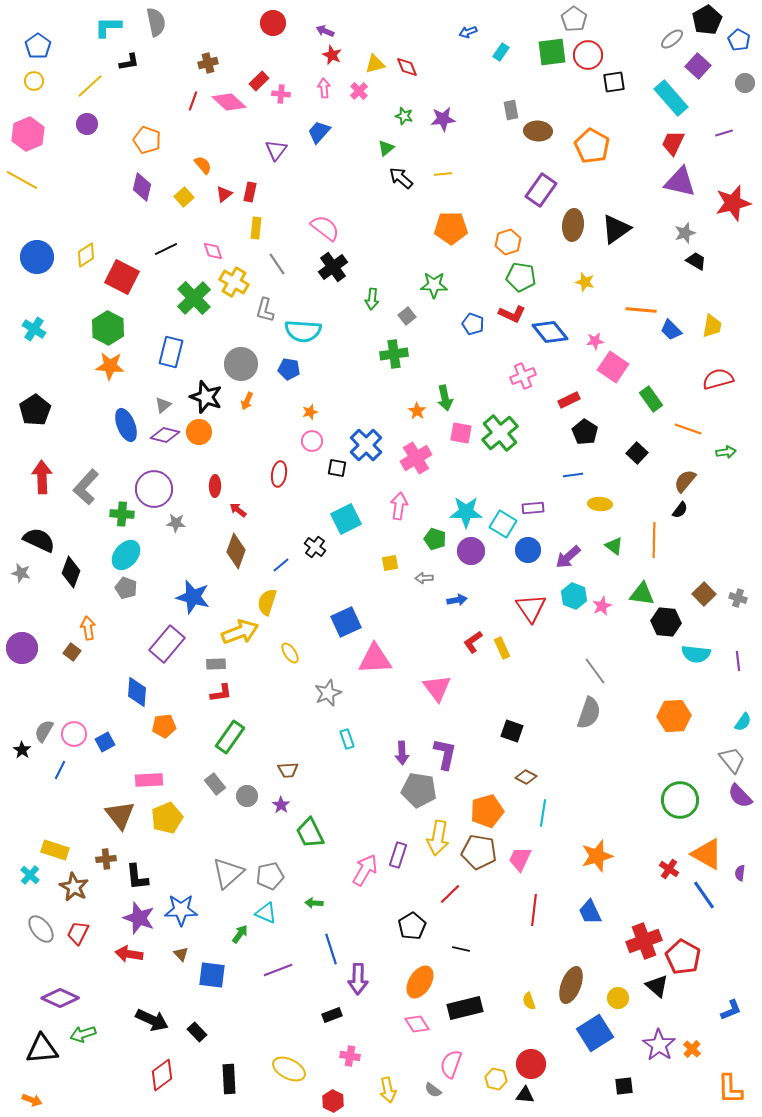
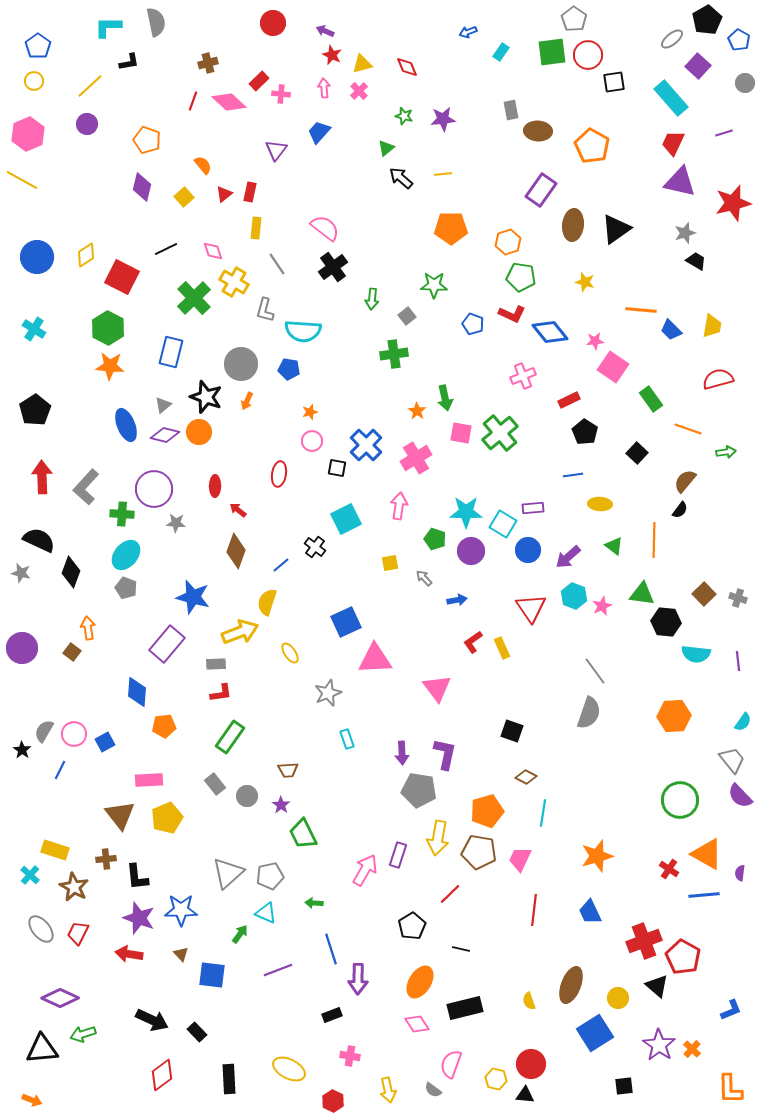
yellow triangle at (375, 64): moved 13 px left
gray arrow at (424, 578): rotated 48 degrees clockwise
green trapezoid at (310, 833): moved 7 px left, 1 px down
blue line at (704, 895): rotated 60 degrees counterclockwise
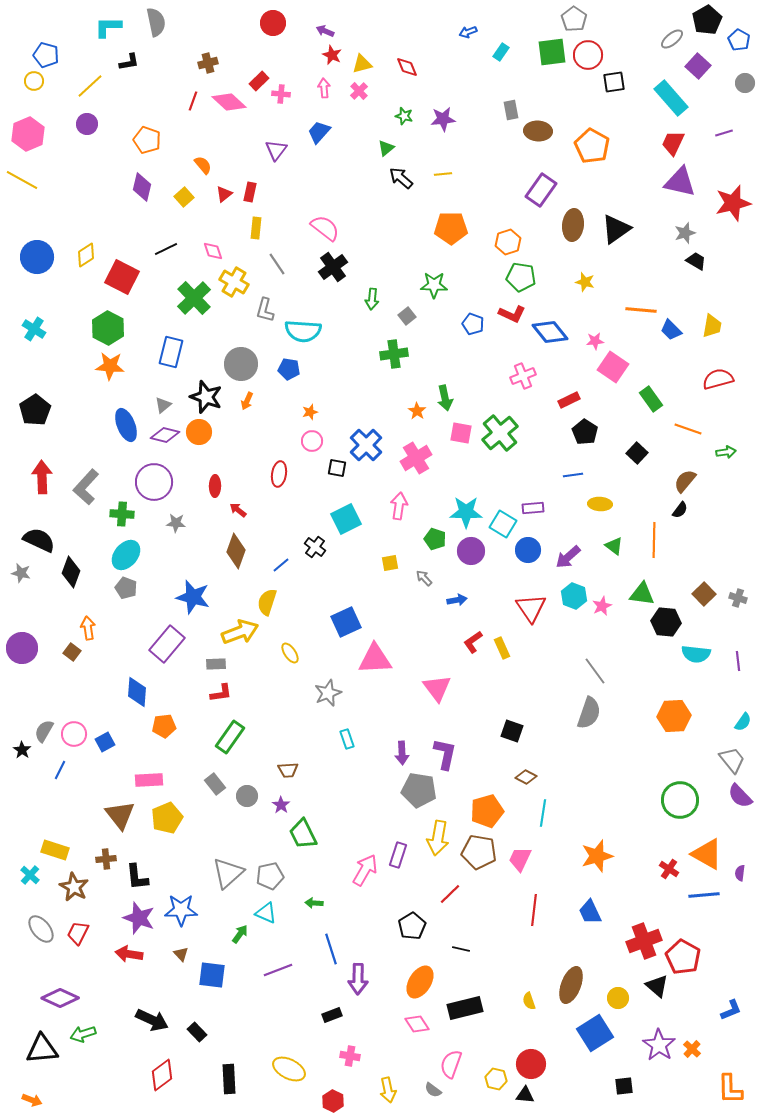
blue pentagon at (38, 46): moved 8 px right, 9 px down; rotated 20 degrees counterclockwise
purple circle at (154, 489): moved 7 px up
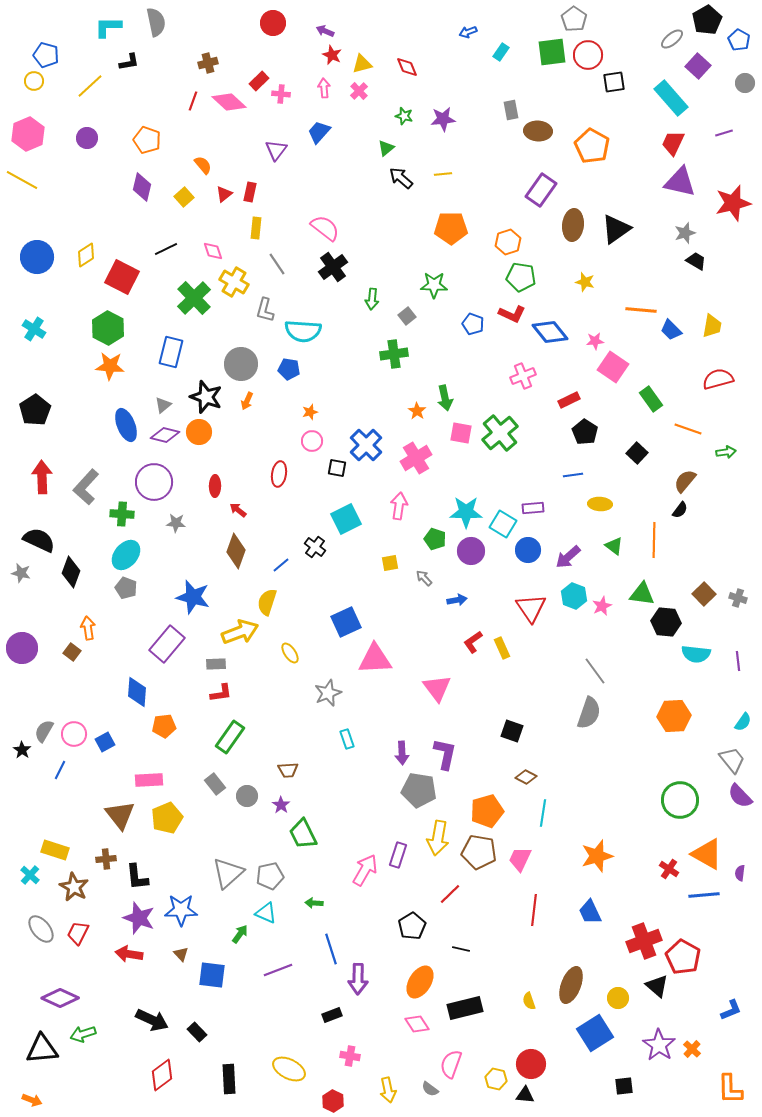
purple circle at (87, 124): moved 14 px down
gray semicircle at (433, 1090): moved 3 px left, 1 px up
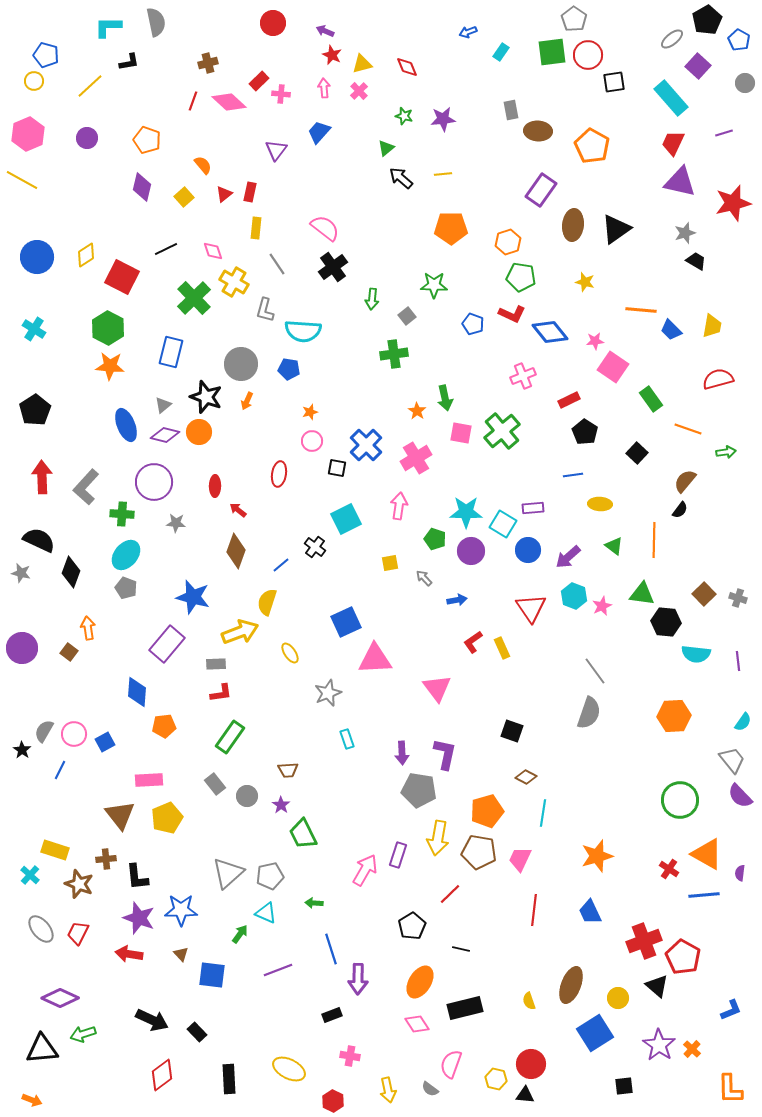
green cross at (500, 433): moved 2 px right, 2 px up
brown square at (72, 652): moved 3 px left
brown star at (74, 887): moved 5 px right, 3 px up; rotated 8 degrees counterclockwise
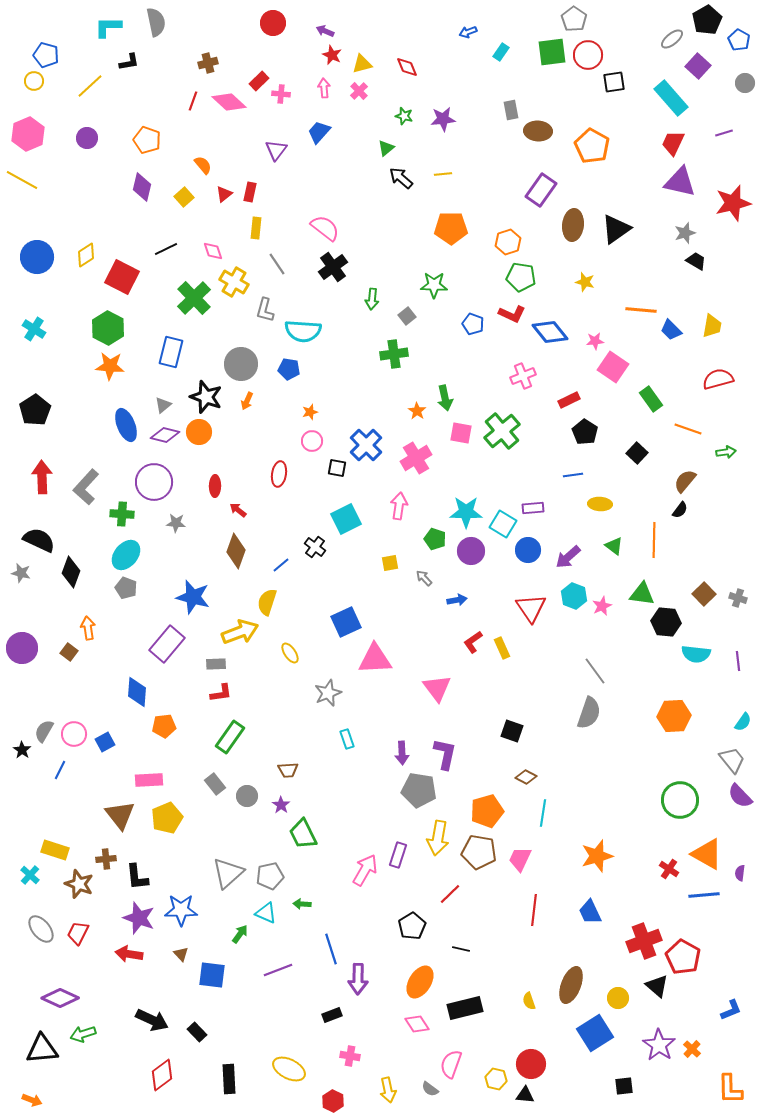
green arrow at (314, 903): moved 12 px left, 1 px down
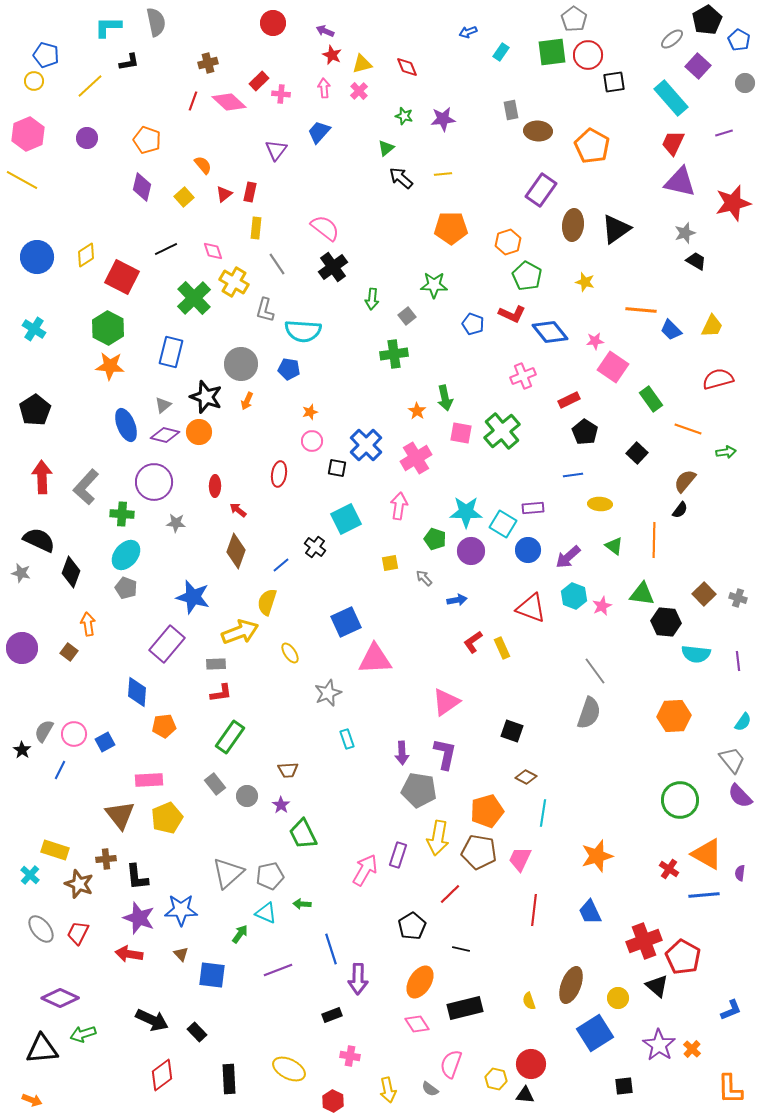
green pentagon at (521, 277): moved 6 px right, 1 px up; rotated 20 degrees clockwise
yellow trapezoid at (712, 326): rotated 15 degrees clockwise
red triangle at (531, 608): rotated 36 degrees counterclockwise
orange arrow at (88, 628): moved 4 px up
pink triangle at (437, 688): moved 9 px right, 14 px down; rotated 32 degrees clockwise
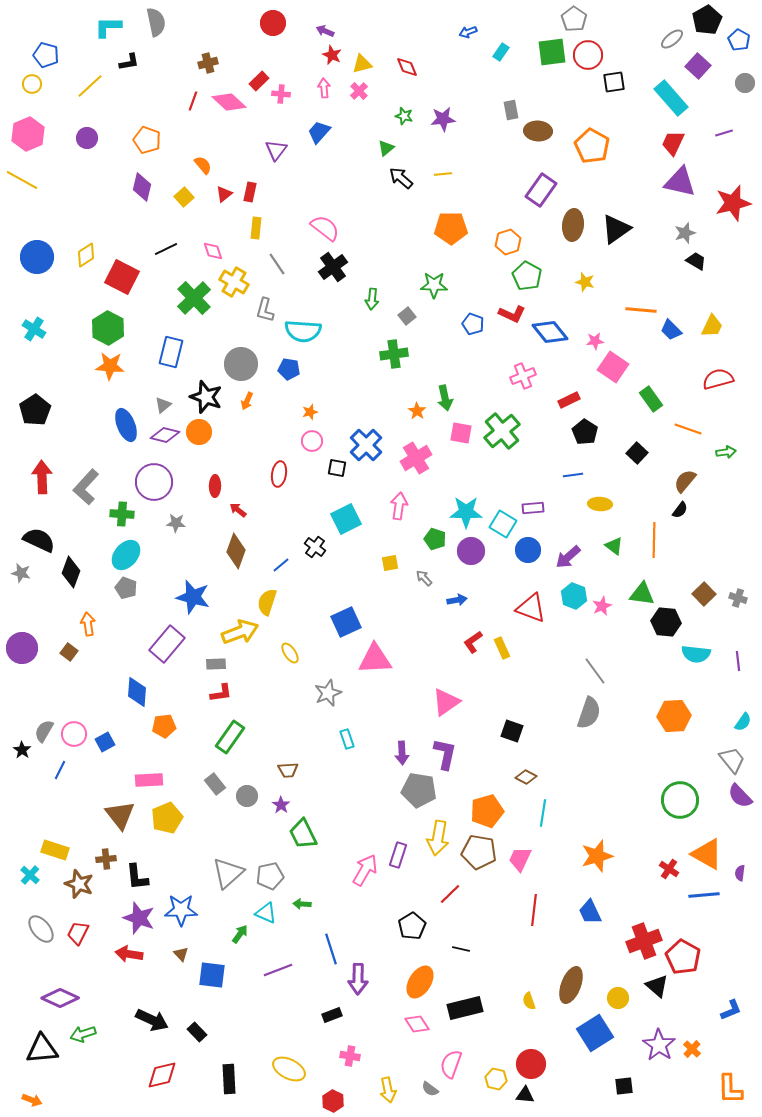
yellow circle at (34, 81): moved 2 px left, 3 px down
red diamond at (162, 1075): rotated 24 degrees clockwise
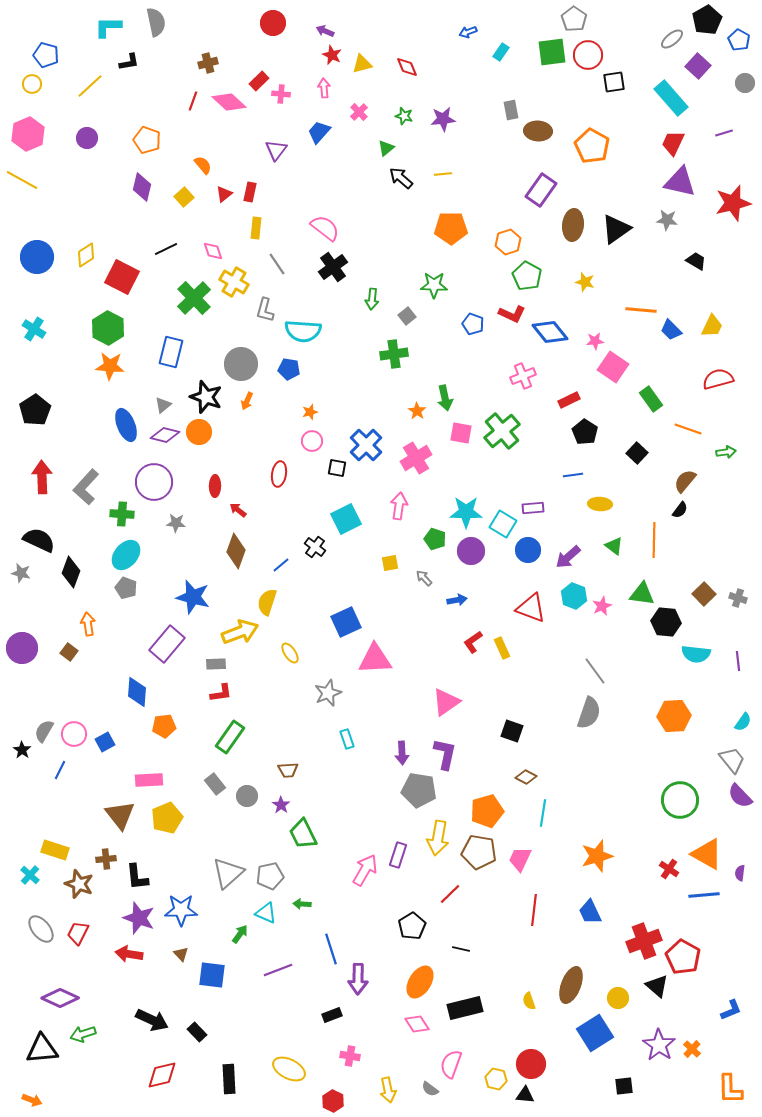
pink cross at (359, 91): moved 21 px down
gray star at (685, 233): moved 18 px left, 13 px up; rotated 25 degrees clockwise
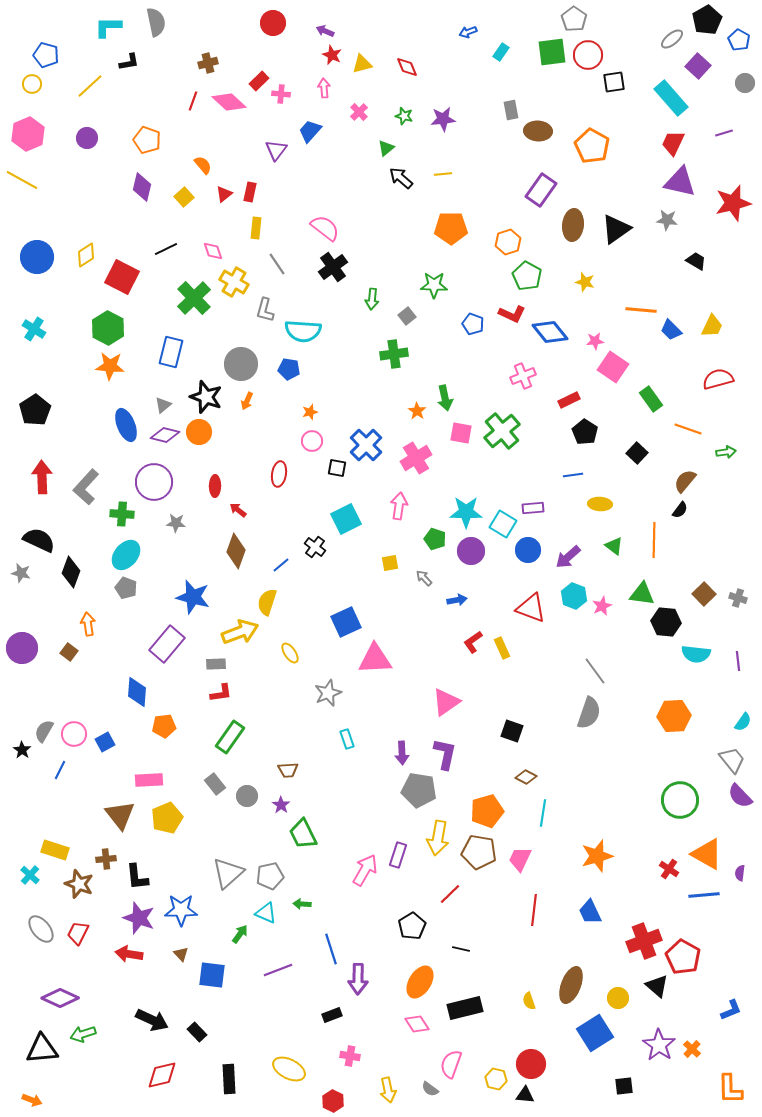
blue trapezoid at (319, 132): moved 9 px left, 1 px up
